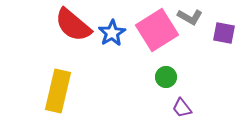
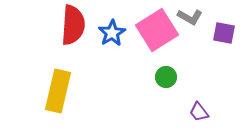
red semicircle: rotated 126 degrees counterclockwise
purple trapezoid: moved 17 px right, 4 px down
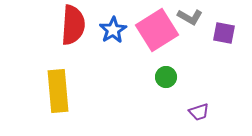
blue star: moved 1 px right, 3 px up
yellow rectangle: rotated 18 degrees counterclockwise
purple trapezoid: rotated 70 degrees counterclockwise
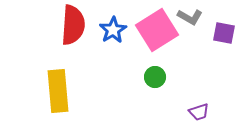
green circle: moved 11 px left
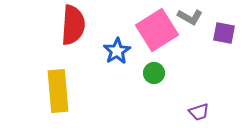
blue star: moved 4 px right, 21 px down
green circle: moved 1 px left, 4 px up
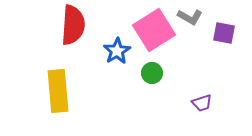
pink square: moved 3 px left
green circle: moved 2 px left
purple trapezoid: moved 3 px right, 9 px up
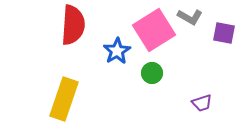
yellow rectangle: moved 6 px right, 8 px down; rotated 24 degrees clockwise
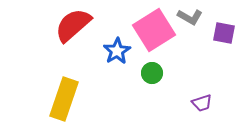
red semicircle: rotated 135 degrees counterclockwise
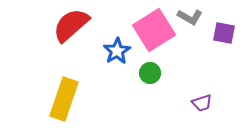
red semicircle: moved 2 px left
green circle: moved 2 px left
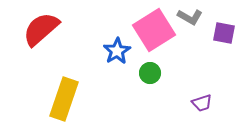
red semicircle: moved 30 px left, 4 px down
